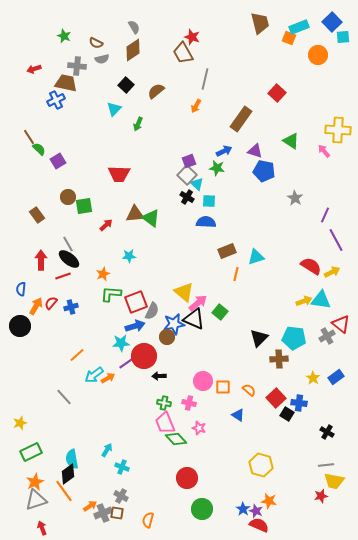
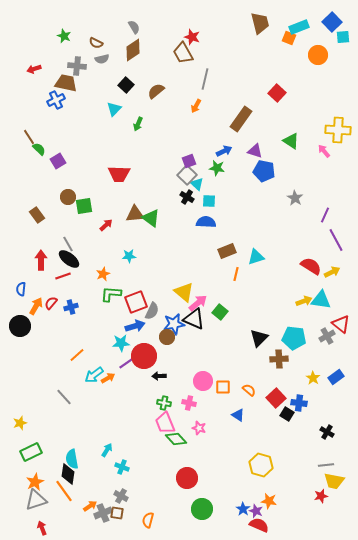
black diamond at (68, 474): rotated 45 degrees counterclockwise
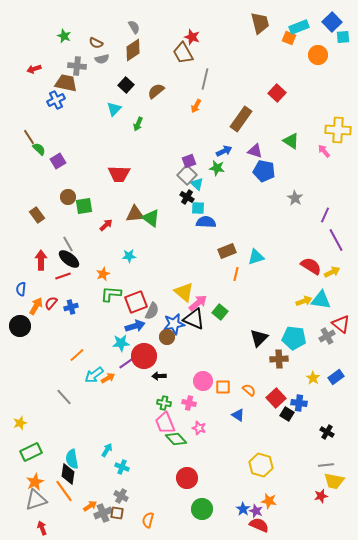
cyan square at (209, 201): moved 11 px left, 7 px down
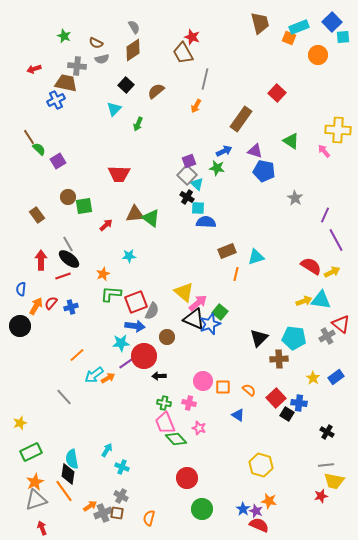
blue star at (174, 324): moved 36 px right; rotated 10 degrees counterclockwise
blue arrow at (135, 326): rotated 24 degrees clockwise
orange semicircle at (148, 520): moved 1 px right, 2 px up
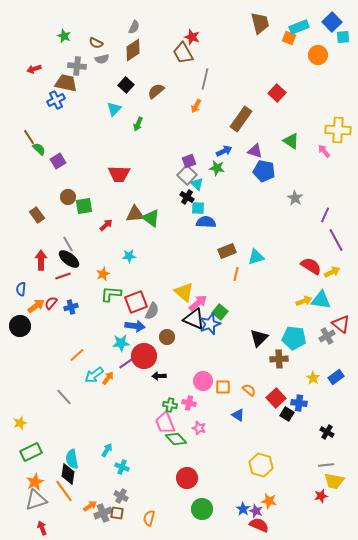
gray semicircle at (134, 27): rotated 56 degrees clockwise
orange arrow at (36, 306): rotated 24 degrees clockwise
orange arrow at (108, 378): rotated 24 degrees counterclockwise
green cross at (164, 403): moved 6 px right, 2 px down
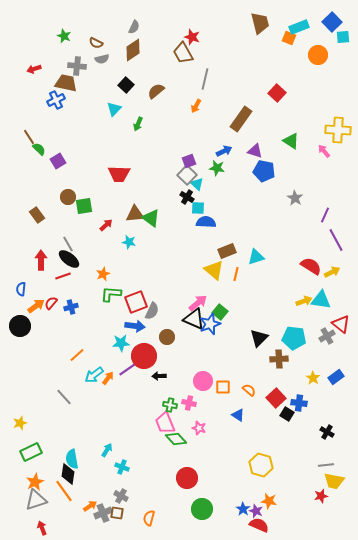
cyan star at (129, 256): moved 14 px up; rotated 16 degrees clockwise
yellow triangle at (184, 292): moved 30 px right, 22 px up
purple line at (128, 362): moved 7 px down
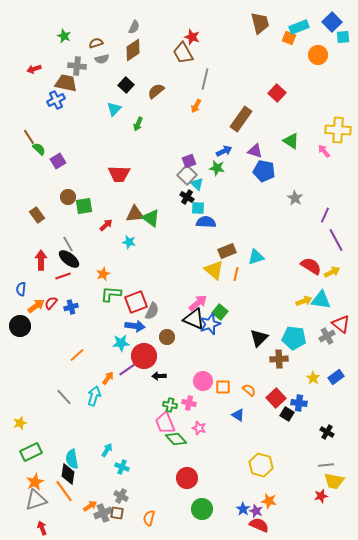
brown semicircle at (96, 43): rotated 136 degrees clockwise
cyan arrow at (94, 375): moved 21 px down; rotated 144 degrees clockwise
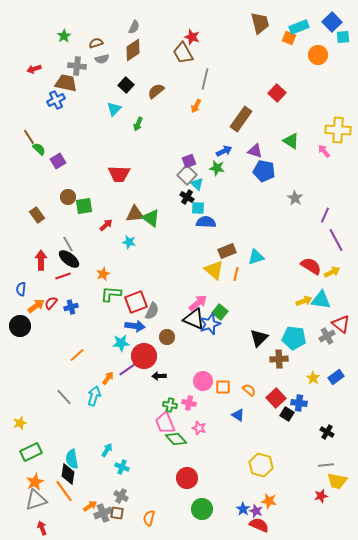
green star at (64, 36): rotated 16 degrees clockwise
yellow trapezoid at (334, 481): moved 3 px right
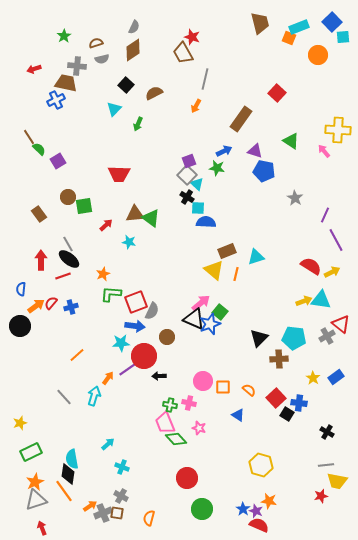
brown semicircle at (156, 91): moved 2 px left, 2 px down; rotated 12 degrees clockwise
brown rectangle at (37, 215): moved 2 px right, 1 px up
pink arrow at (198, 303): moved 3 px right
cyan arrow at (107, 450): moved 1 px right, 6 px up; rotated 16 degrees clockwise
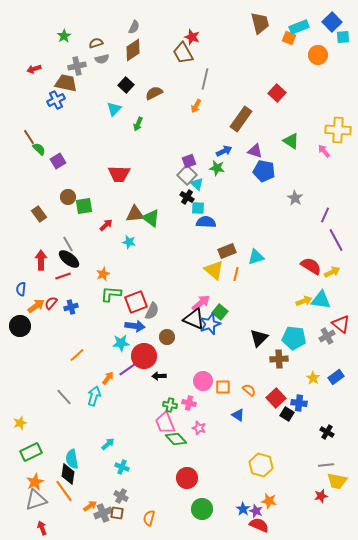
gray cross at (77, 66): rotated 18 degrees counterclockwise
